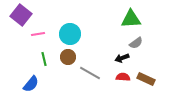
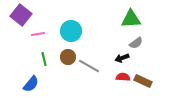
cyan circle: moved 1 px right, 3 px up
gray line: moved 1 px left, 7 px up
brown rectangle: moved 3 px left, 2 px down
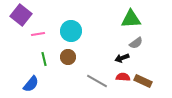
gray line: moved 8 px right, 15 px down
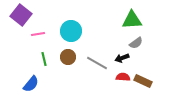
green triangle: moved 1 px right, 1 px down
gray line: moved 18 px up
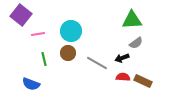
brown circle: moved 4 px up
blue semicircle: rotated 72 degrees clockwise
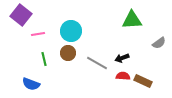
gray semicircle: moved 23 px right
red semicircle: moved 1 px up
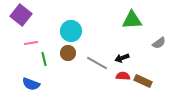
pink line: moved 7 px left, 9 px down
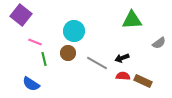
cyan circle: moved 3 px right
pink line: moved 4 px right, 1 px up; rotated 32 degrees clockwise
blue semicircle: rotated 12 degrees clockwise
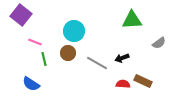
red semicircle: moved 8 px down
